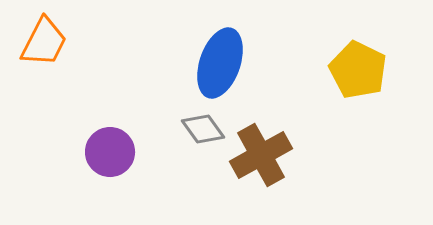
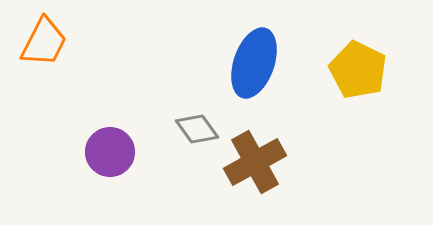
blue ellipse: moved 34 px right
gray diamond: moved 6 px left
brown cross: moved 6 px left, 7 px down
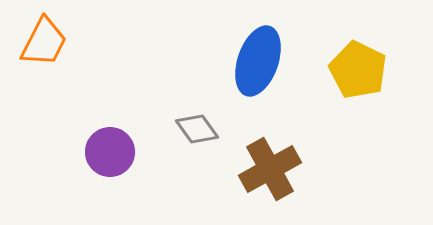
blue ellipse: moved 4 px right, 2 px up
brown cross: moved 15 px right, 7 px down
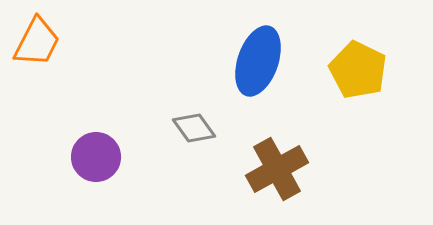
orange trapezoid: moved 7 px left
gray diamond: moved 3 px left, 1 px up
purple circle: moved 14 px left, 5 px down
brown cross: moved 7 px right
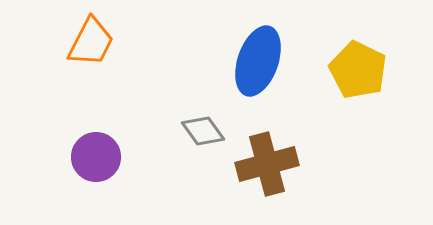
orange trapezoid: moved 54 px right
gray diamond: moved 9 px right, 3 px down
brown cross: moved 10 px left, 5 px up; rotated 14 degrees clockwise
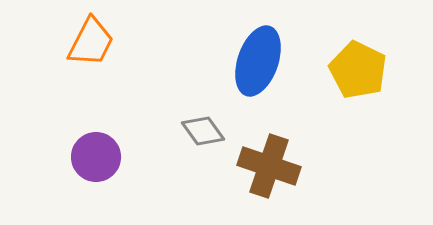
brown cross: moved 2 px right, 2 px down; rotated 34 degrees clockwise
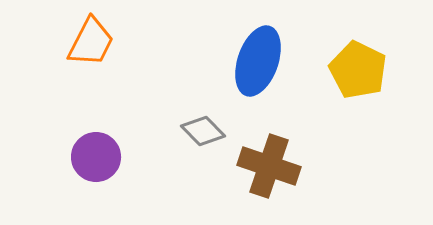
gray diamond: rotated 9 degrees counterclockwise
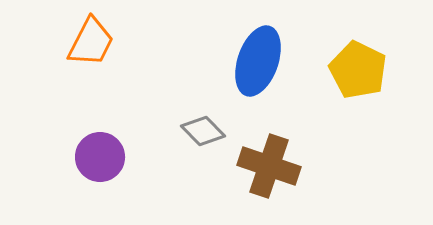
purple circle: moved 4 px right
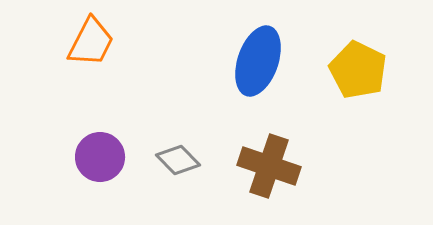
gray diamond: moved 25 px left, 29 px down
